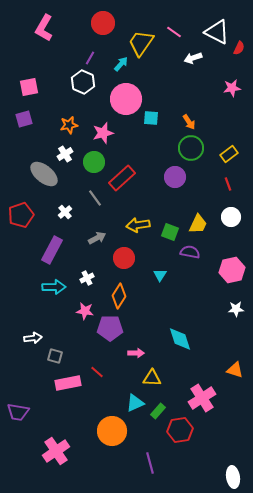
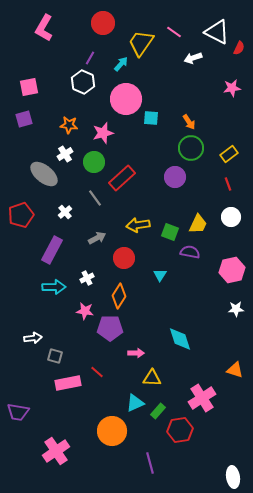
orange star at (69, 125): rotated 18 degrees clockwise
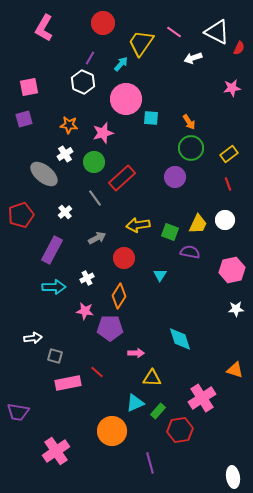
white circle at (231, 217): moved 6 px left, 3 px down
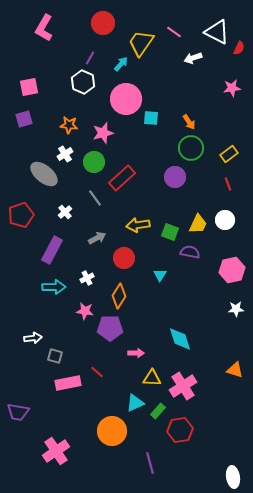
pink cross at (202, 398): moved 19 px left, 12 px up
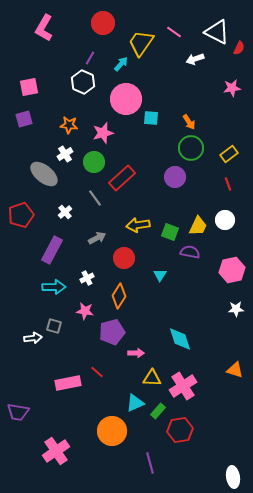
white arrow at (193, 58): moved 2 px right, 1 px down
yellow trapezoid at (198, 224): moved 2 px down
purple pentagon at (110, 328): moved 2 px right, 4 px down; rotated 15 degrees counterclockwise
gray square at (55, 356): moved 1 px left, 30 px up
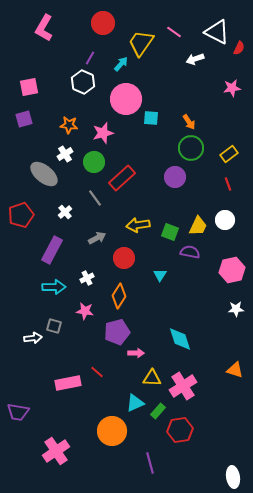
purple pentagon at (112, 332): moved 5 px right
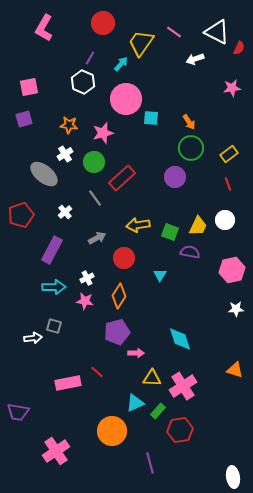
pink star at (85, 311): moved 10 px up
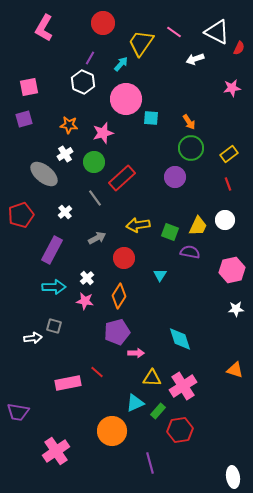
white cross at (87, 278): rotated 16 degrees counterclockwise
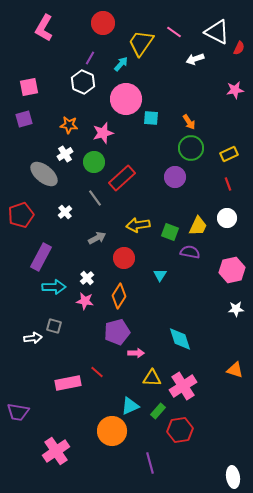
pink star at (232, 88): moved 3 px right, 2 px down
yellow rectangle at (229, 154): rotated 12 degrees clockwise
white circle at (225, 220): moved 2 px right, 2 px up
purple rectangle at (52, 250): moved 11 px left, 7 px down
cyan triangle at (135, 403): moved 5 px left, 3 px down
